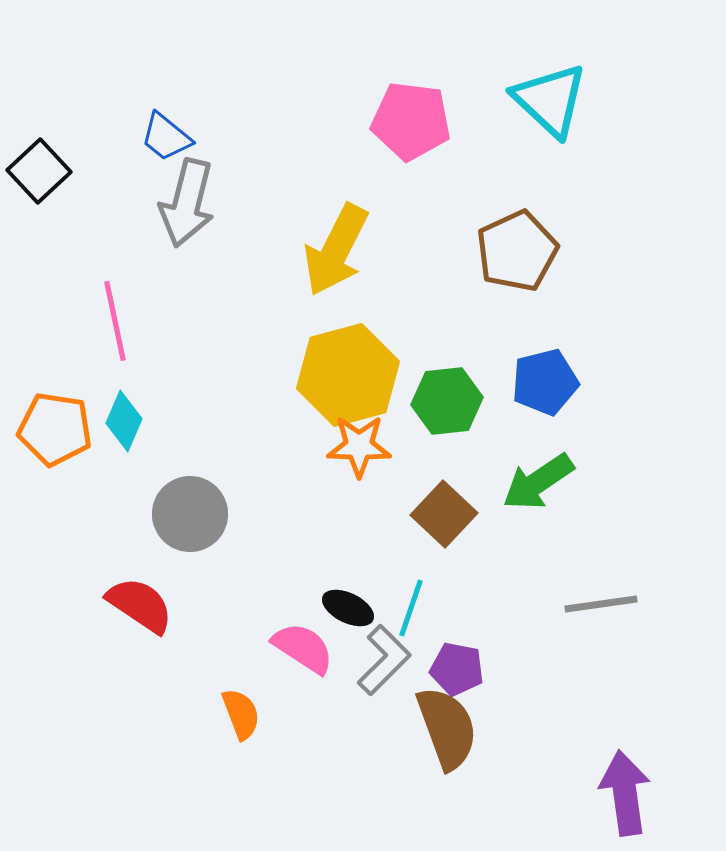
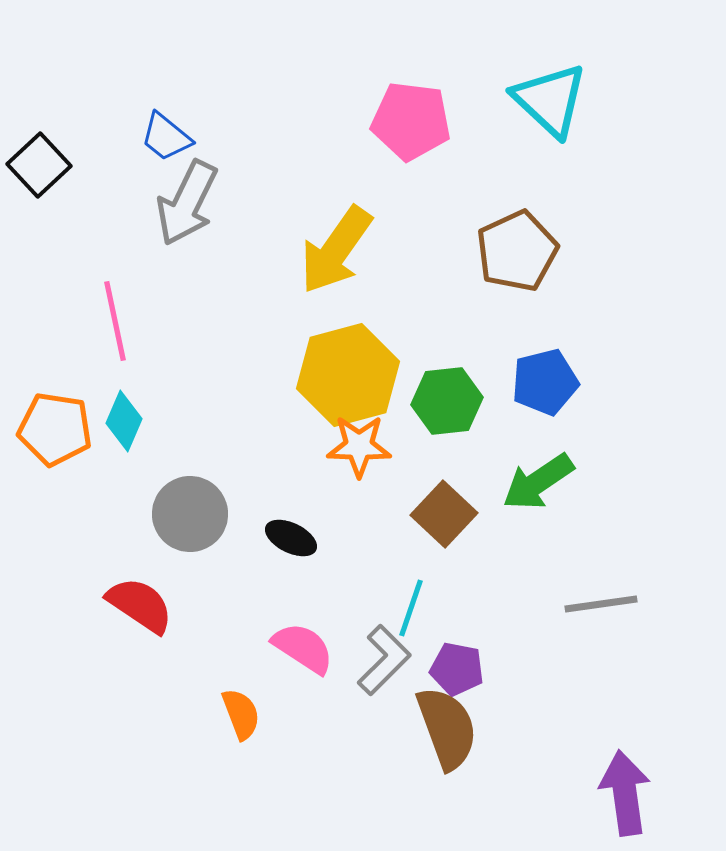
black square: moved 6 px up
gray arrow: rotated 12 degrees clockwise
yellow arrow: rotated 8 degrees clockwise
black ellipse: moved 57 px left, 70 px up
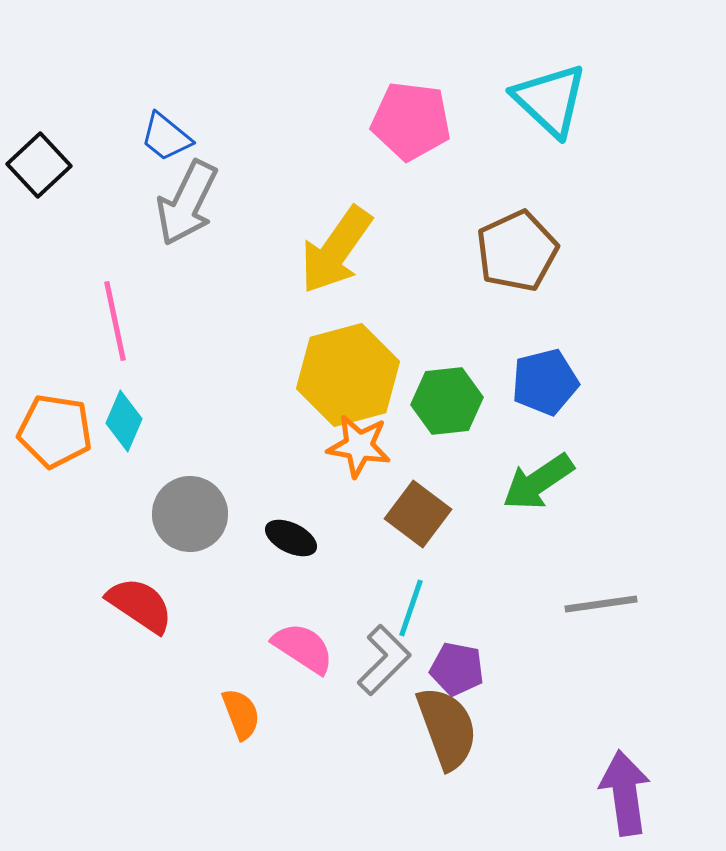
orange pentagon: moved 2 px down
orange star: rotated 8 degrees clockwise
brown square: moved 26 px left; rotated 6 degrees counterclockwise
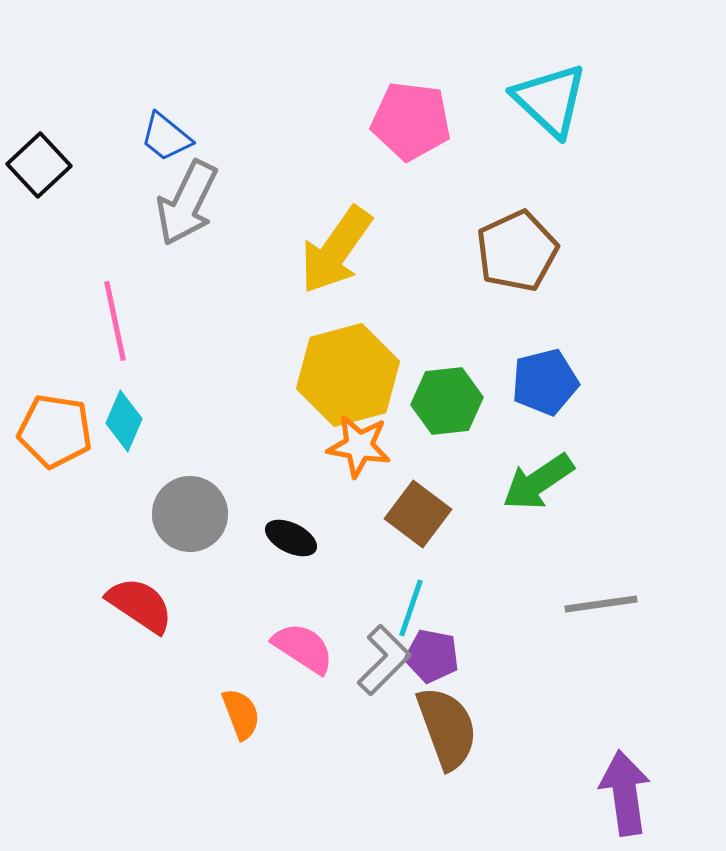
purple pentagon: moved 25 px left, 13 px up
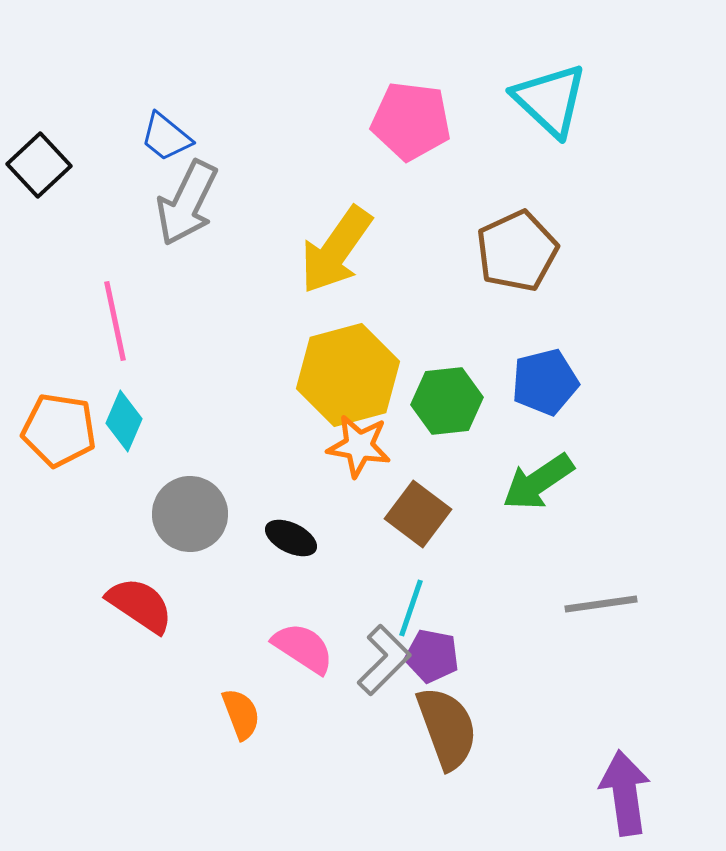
orange pentagon: moved 4 px right, 1 px up
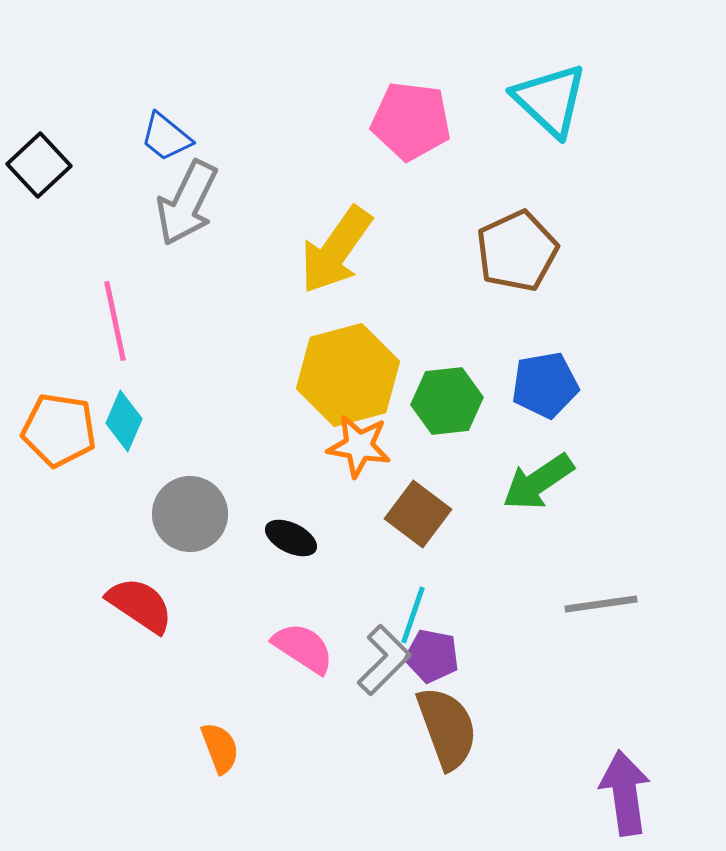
blue pentagon: moved 3 px down; rotated 4 degrees clockwise
cyan line: moved 2 px right, 7 px down
orange semicircle: moved 21 px left, 34 px down
